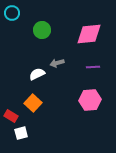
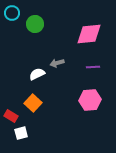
green circle: moved 7 px left, 6 px up
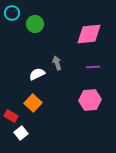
gray arrow: rotated 88 degrees clockwise
white square: rotated 24 degrees counterclockwise
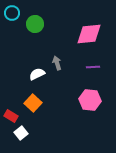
pink hexagon: rotated 10 degrees clockwise
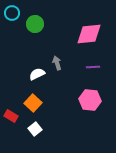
white square: moved 14 px right, 4 px up
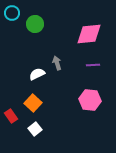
purple line: moved 2 px up
red rectangle: rotated 24 degrees clockwise
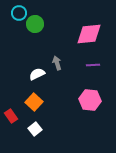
cyan circle: moved 7 px right
orange square: moved 1 px right, 1 px up
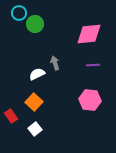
gray arrow: moved 2 px left
